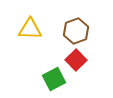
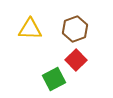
brown hexagon: moved 1 px left, 2 px up
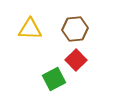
brown hexagon: rotated 15 degrees clockwise
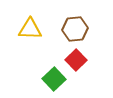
green square: rotated 15 degrees counterclockwise
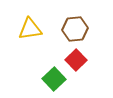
yellow triangle: rotated 10 degrees counterclockwise
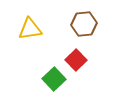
brown hexagon: moved 9 px right, 5 px up
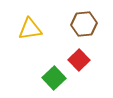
red square: moved 3 px right
green square: moved 1 px up
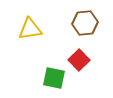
brown hexagon: moved 1 px right, 1 px up
green square: rotated 35 degrees counterclockwise
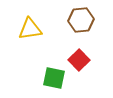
brown hexagon: moved 4 px left, 3 px up
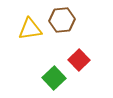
brown hexagon: moved 19 px left
green square: rotated 35 degrees clockwise
